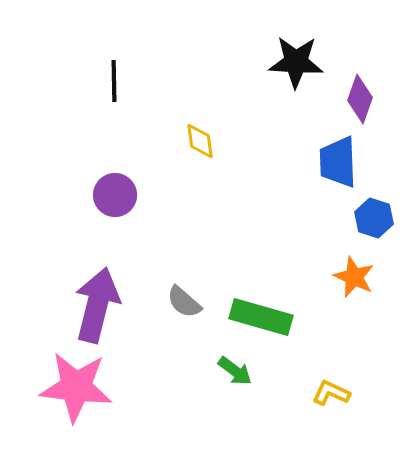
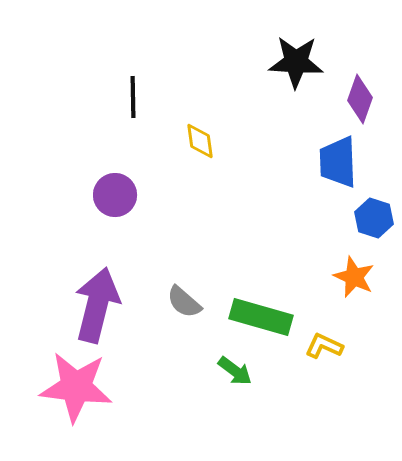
black line: moved 19 px right, 16 px down
yellow L-shape: moved 7 px left, 47 px up
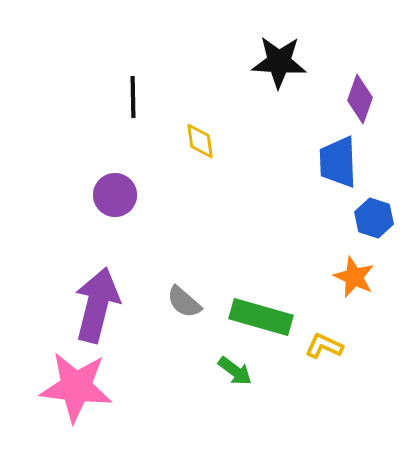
black star: moved 17 px left
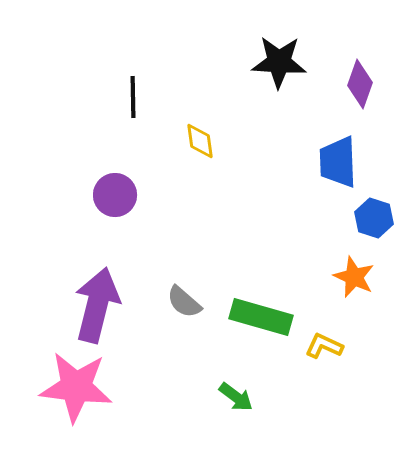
purple diamond: moved 15 px up
green arrow: moved 1 px right, 26 px down
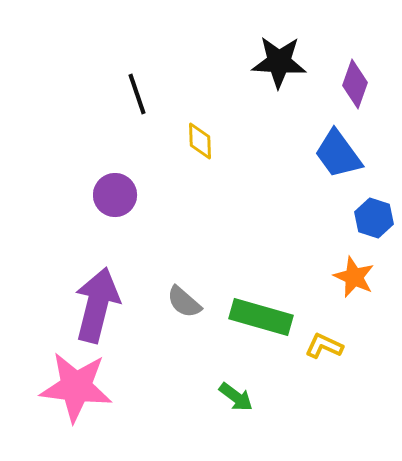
purple diamond: moved 5 px left
black line: moved 4 px right, 3 px up; rotated 18 degrees counterclockwise
yellow diamond: rotated 6 degrees clockwise
blue trapezoid: moved 8 px up; rotated 34 degrees counterclockwise
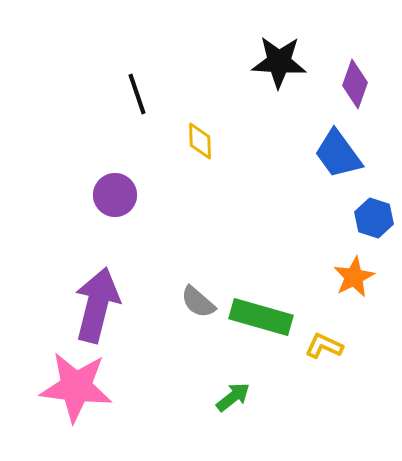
orange star: rotated 21 degrees clockwise
gray semicircle: moved 14 px right
green arrow: moved 3 px left; rotated 75 degrees counterclockwise
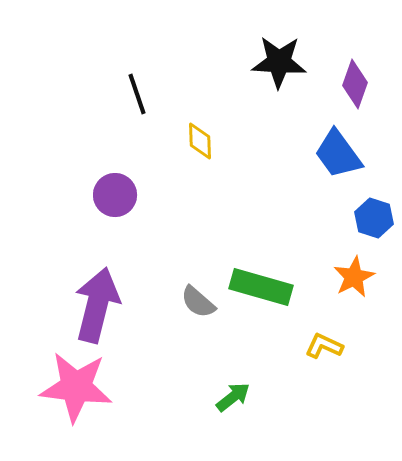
green rectangle: moved 30 px up
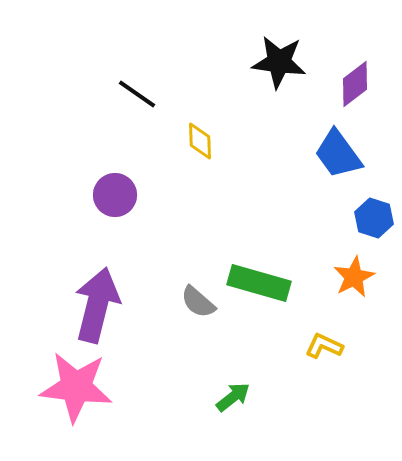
black star: rotated 4 degrees clockwise
purple diamond: rotated 33 degrees clockwise
black line: rotated 36 degrees counterclockwise
green rectangle: moved 2 px left, 4 px up
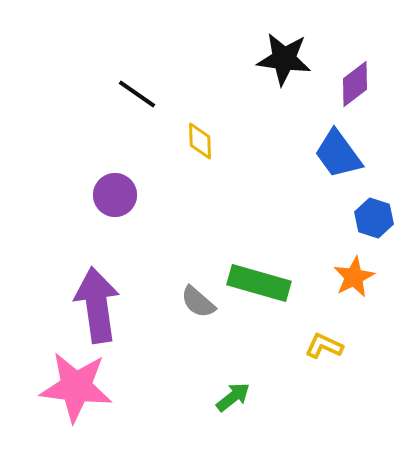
black star: moved 5 px right, 3 px up
purple arrow: rotated 22 degrees counterclockwise
